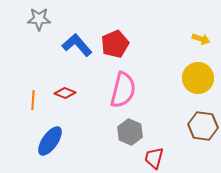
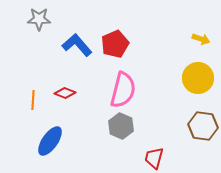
gray hexagon: moved 9 px left, 6 px up
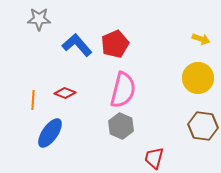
blue ellipse: moved 8 px up
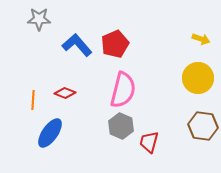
red trapezoid: moved 5 px left, 16 px up
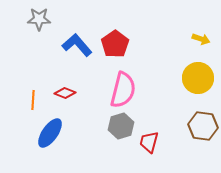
red pentagon: rotated 12 degrees counterclockwise
gray hexagon: rotated 20 degrees clockwise
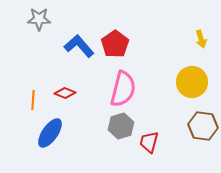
yellow arrow: rotated 54 degrees clockwise
blue L-shape: moved 2 px right, 1 px down
yellow circle: moved 6 px left, 4 px down
pink semicircle: moved 1 px up
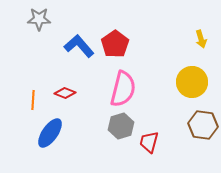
brown hexagon: moved 1 px up
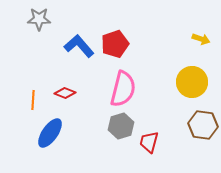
yellow arrow: rotated 54 degrees counterclockwise
red pentagon: rotated 16 degrees clockwise
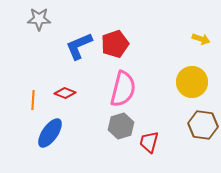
blue L-shape: rotated 72 degrees counterclockwise
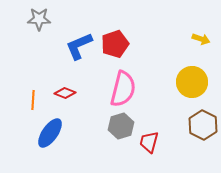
brown hexagon: rotated 20 degrees clockwise
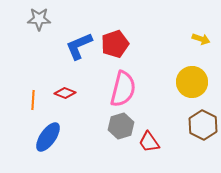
blue ellipse: moved 2 px left, 4 px down
red trapezoid: rotated 50 degrees counterclockwise
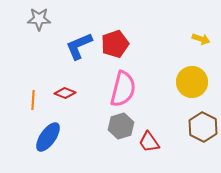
brown hexagon: moved 2 px down
